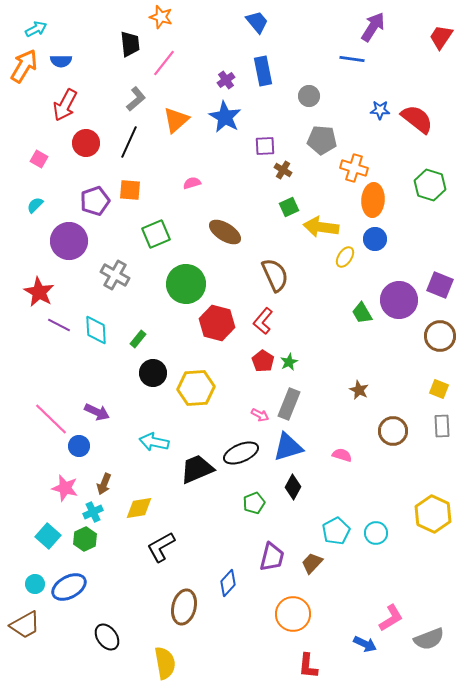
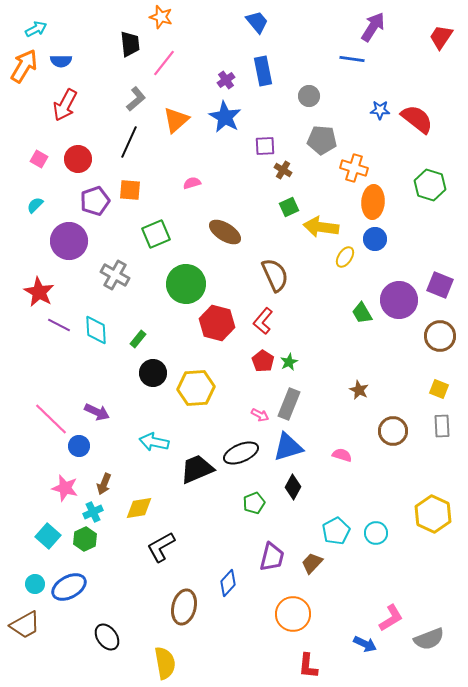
red circle at (86, 143): moved 8 px left, 16 px down
orange ellipse at (373, 200): moved 2 px down
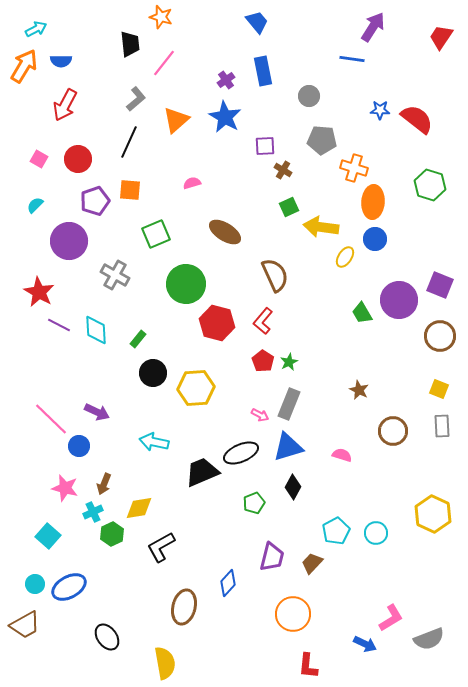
black trapezoid at (197, 469): moved 5 px right, 3 px down
green hexagon at (85, 539): moved 27 px right, 5 px up
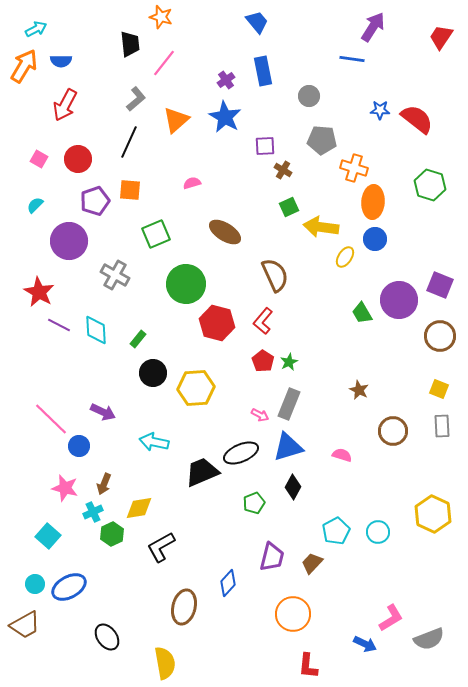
purple arrow at (97, 412): moved 6 px right
cyan circle at (376, 533): moved 2 px right, 1 px up
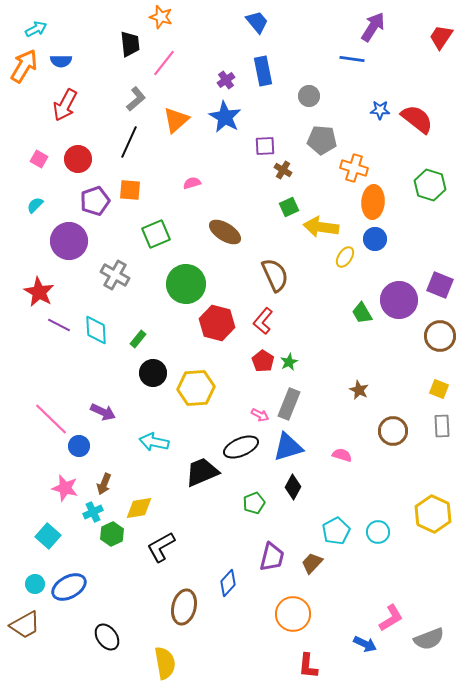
black ellipse at (241, 453): moved 6 px up
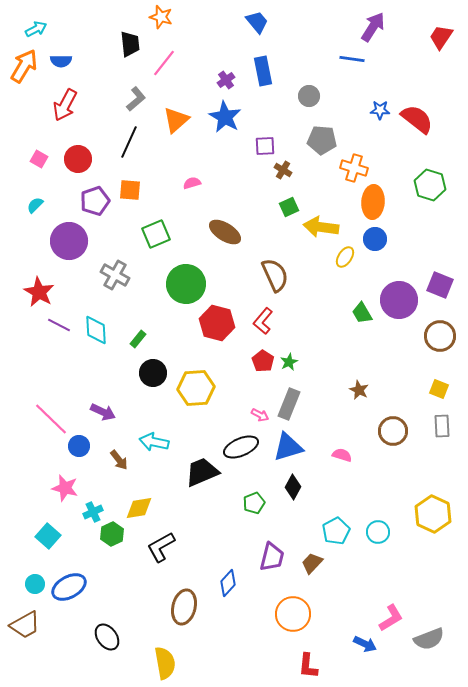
brown arrow at (104, 484): moved 15 px right, 24 px up; rotated 60 degrees counterclockwise
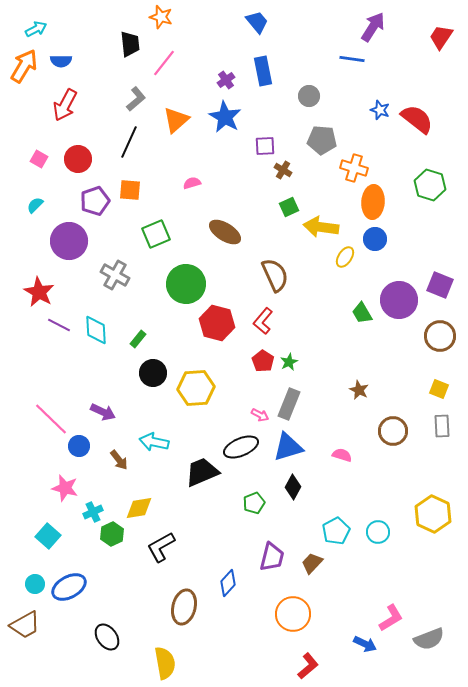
blue star at (380, 110): rotated 18 degrees clockwise
red L-shape at (308, 666): rotated 136 degrees counterclockwise
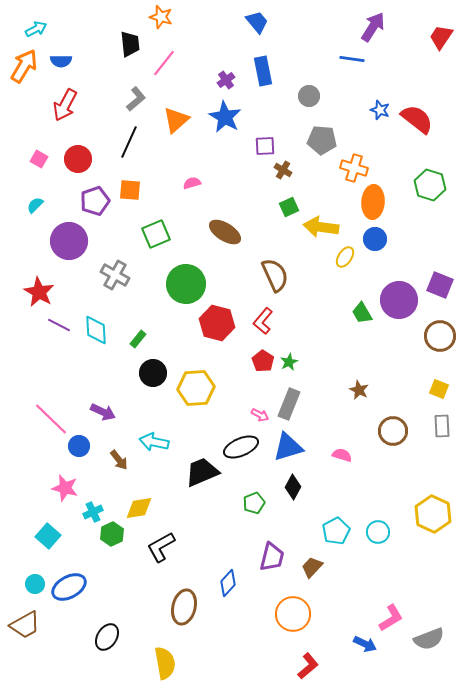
brown trapezoid at (312, 563): moved 4 px down
black ellipse at (107, 637): rotated 68 degrees clockwise
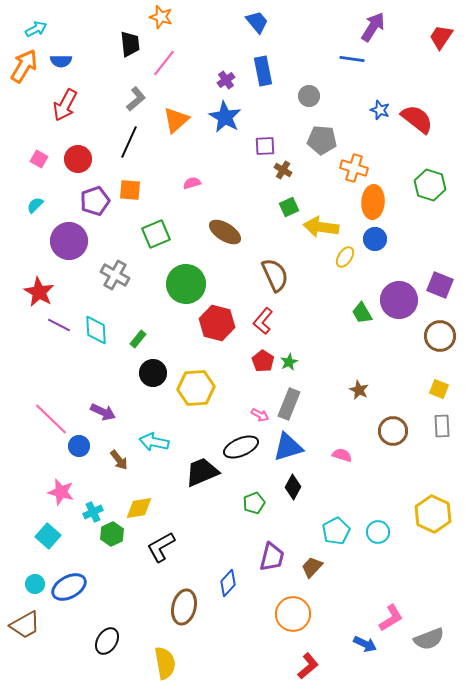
pink star at (65, 488): moved 4 px left, 4 px down
black ellipse at (107, 637): moved 4 px down
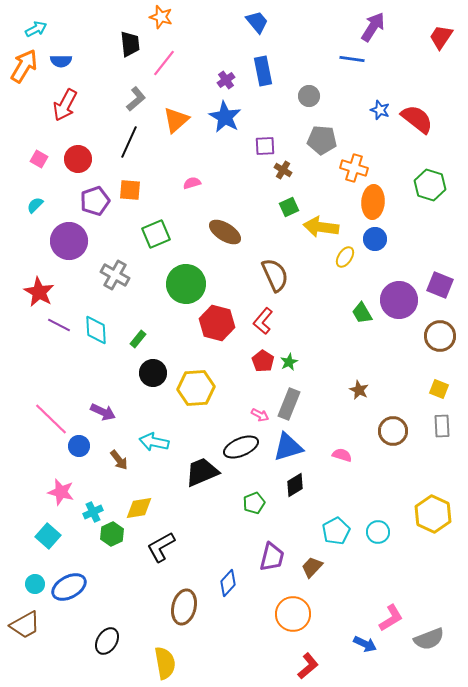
black diamond at (293, 487): moved 2 px right, 2 px up; rotated 30 degrees clockwise
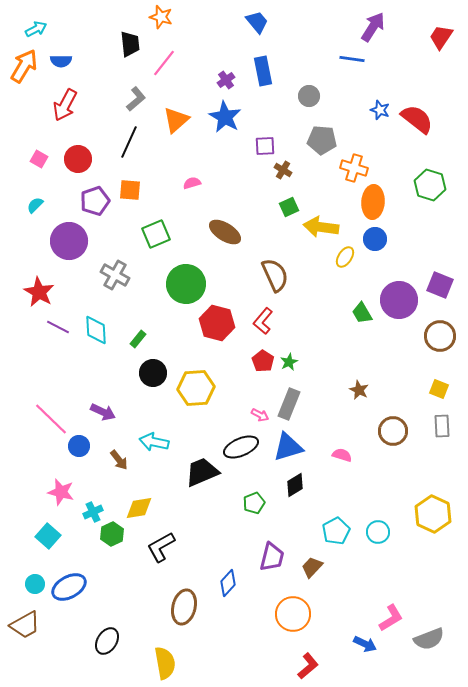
purple line at (59, 325): moved 1 px left, 2 px down
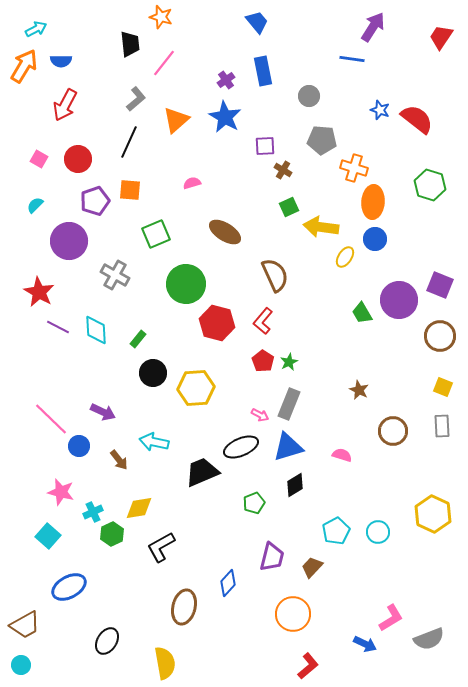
yellow square at (439, 389): moved 4 px right, 2 px up
cyan circle at (35, 584): moved 14 px left, 81 px down
